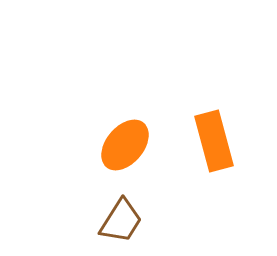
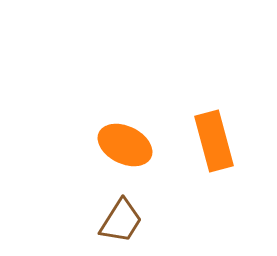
orange ellipse: rotated 76 degrees clockwise
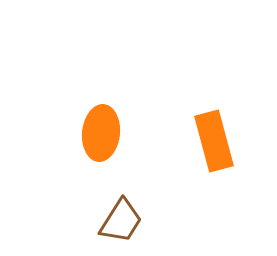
orange ellipse: moved 24 px left, 12 px up; rotated 70 degrees clockwise
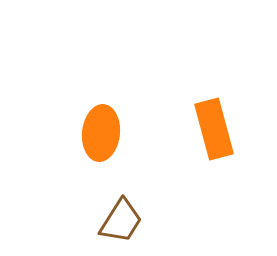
orange rectangle: moved 12 px up
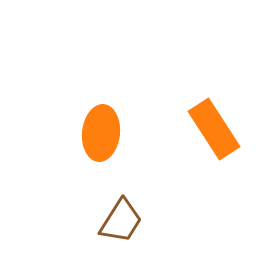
orange rectangle: rotated 18 degrees counterclockwise
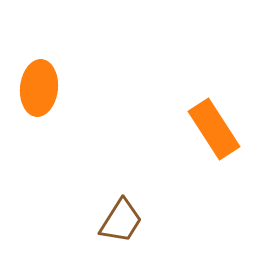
orange ellipse: moved 62 px left, 45 px up
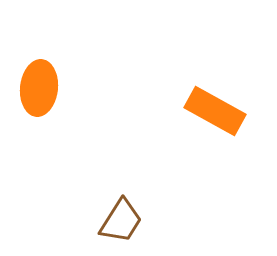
orange rectangle: moved 1 px right, 18 px up; rotated 28 degrees counterclockwise
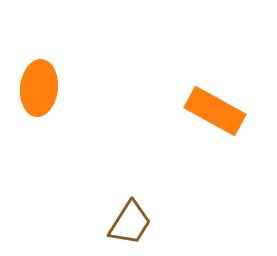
brown trapezoid: moved 9 px right, 2 px down
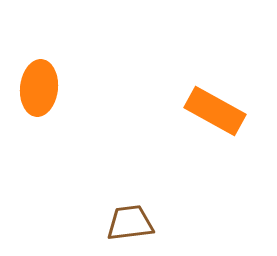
brown trapezoid: rotated 129 degrees counterclockwise
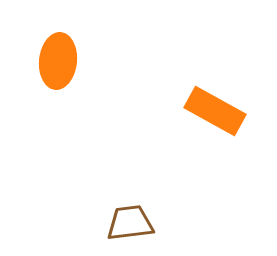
orange ellipse: moved 19 px right, 27 px up
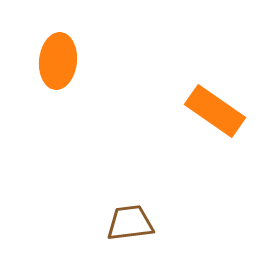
orange rectangle: rotated 6 degrees clockwise
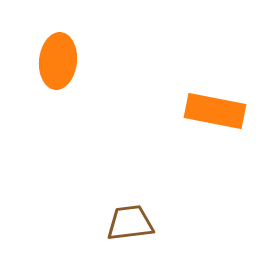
orange rectangle: rotated 24 degrees counterclockwise
